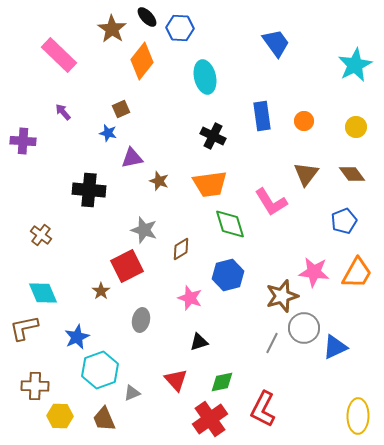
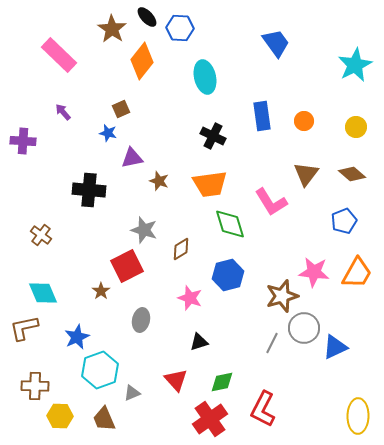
brown diamond at (352, 174): rotated 12 degrees counterclockwise
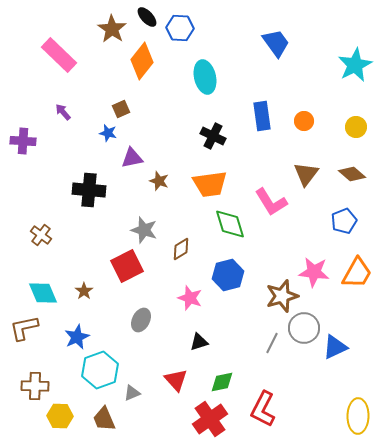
brown star at (101, 291): moved 17 px left
gray ellipse at (141, 320): rotated 15 degrees clockwise
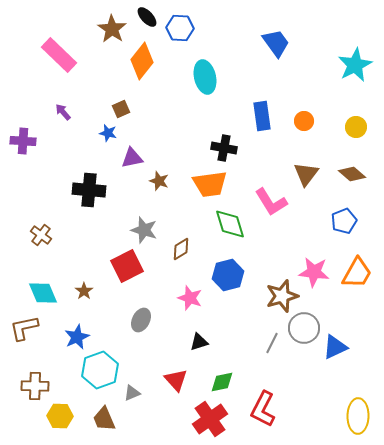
black cross at (213, 136): moved 11 px right, 12 px down; rotated 15 degrees counterclockwise
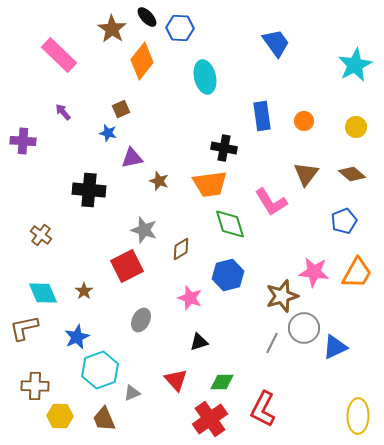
green diamond at (222, 382): rotated 10 degrees clockwise
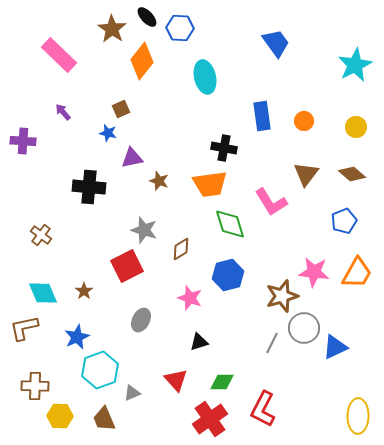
black cross at (89, 190): moved 3 px up
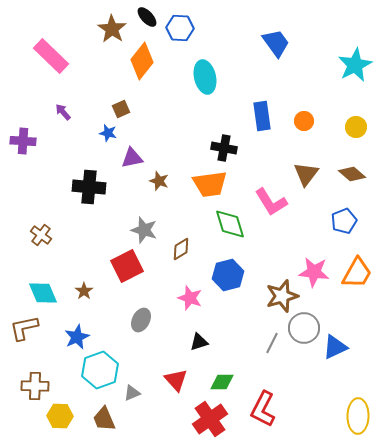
pink rectangle at (59, 55): moved 8 px left, 1 px down
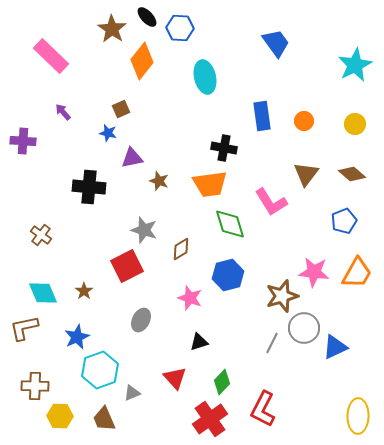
yellow circle at (356, 127): moved 1 px left, 3 px up
red triangle at (176, 380): moved 1 px left, 2 px up
green diamond at (222, 382): rotated 45 degrees counterclockwise
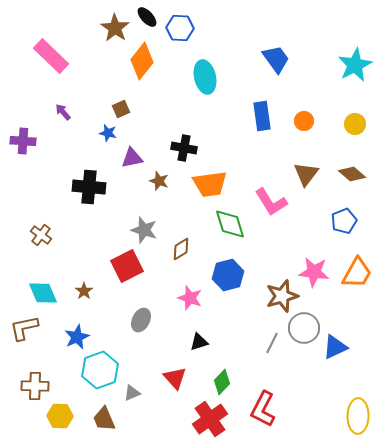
brown star at (112, 29): moved 3 px right, 1 px up
blue trapezoid at (276, 43): moved 16 px down
black cross at (224, 148): moved 40 px left
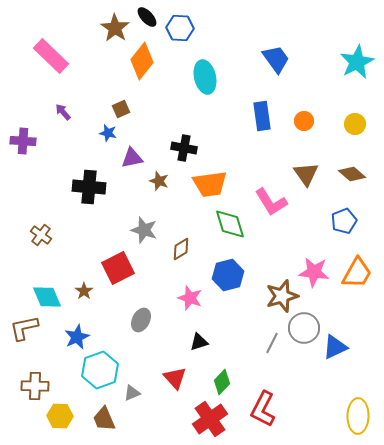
cyan star at (355, 65): moved 2 px right, 3 px up
brown triangle at (306, 174): rotated 12 degrees counterclockwise
red square at (127, 266): moved 9 px left, 2 px down
cyan diamond at (43, 293): moved 4 px right, 4 px down
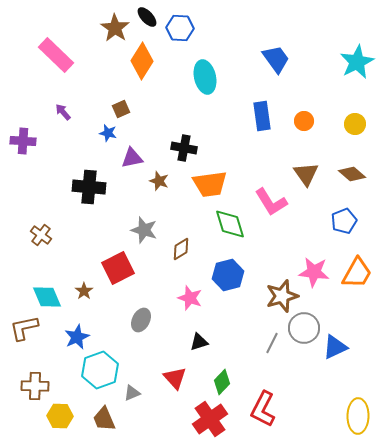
pink rectangle at (51, 56): moved 5 px right, 1 px up
orange diamond at (142, 61): rotated 6 degrees counterclockwise
